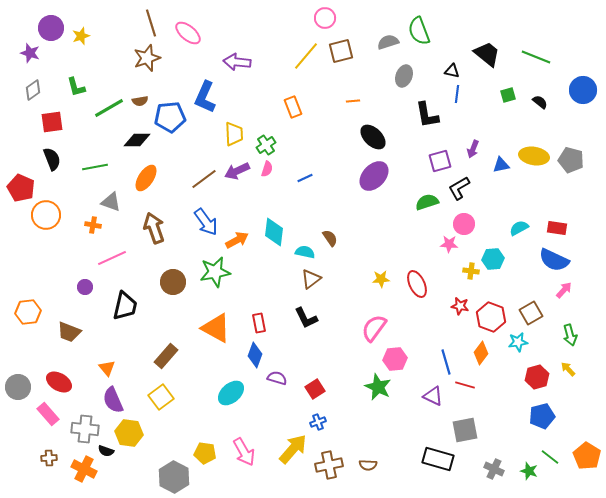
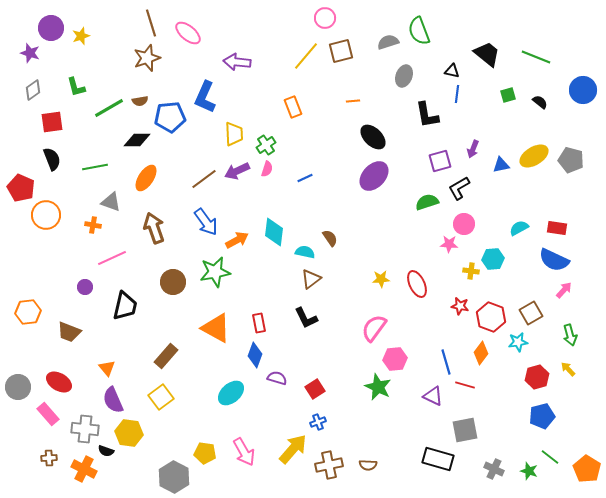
yellow ellipse at (534, 156): rotated 40 degrees counterclockwise
orange pentagon at (587, 456): moved 13 px down
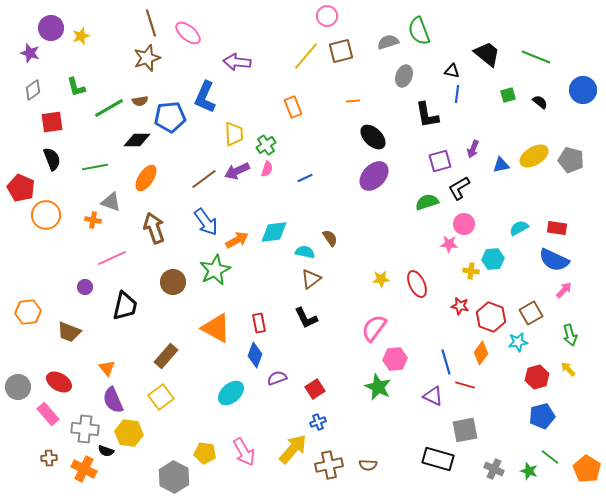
pink circle at (325, 18): moved 2 px right, 2 px up
orange cross at (93, 225): moved 5 px up
cyan diamond at (274, 232): rotated 76 degrees clockwise
green star at (215, 272): moved 2 px up; rotated 16 degrees counterclockwise
purple semicircle at (277, 378): rotated 36 degrees counterclockwise
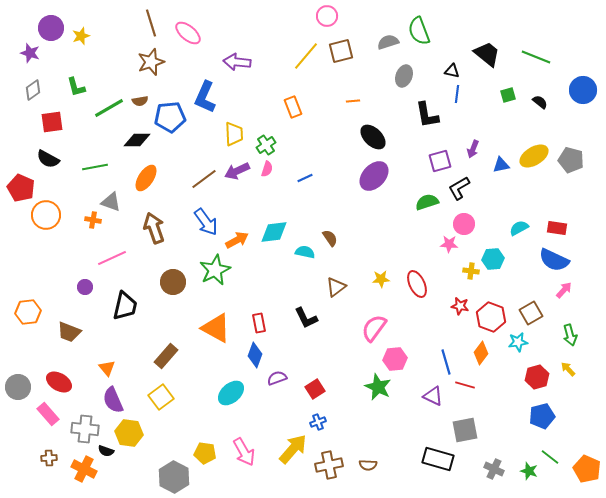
brown star at (147, 58): moved 4 px right, 4 px down
black semicircle at (52, 159): moved 4 px left; rotated 140 degrees clockwise
brown triangle at (311, 279): moved 25 px right, 8 px down
orange pentagon at (587, 469): rotated 8 degrees counterclockwise
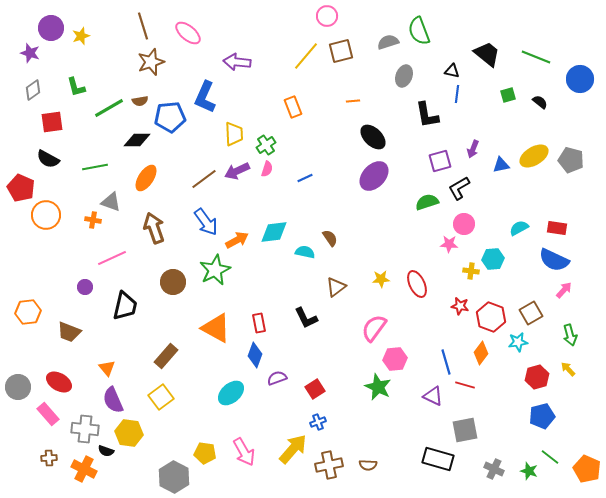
brown line at (151, 23): moved 8 px left, 3 px down
blue circle at (583, 90): moved 3 px left, 11 px up
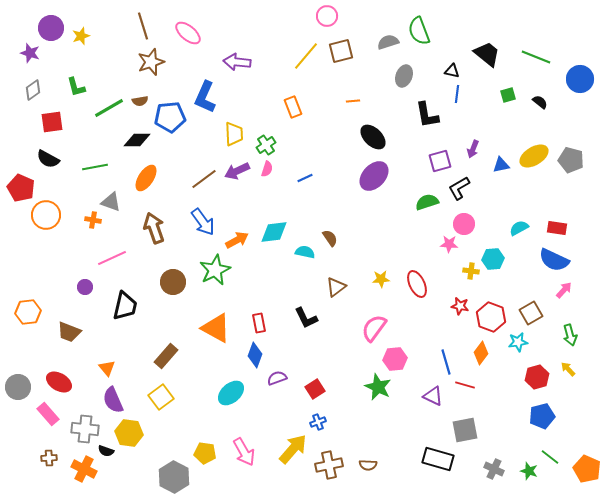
blue arrow at (206, 222): moved 3 px left
